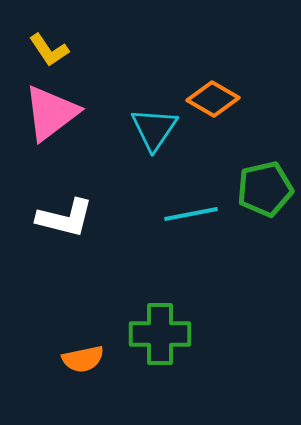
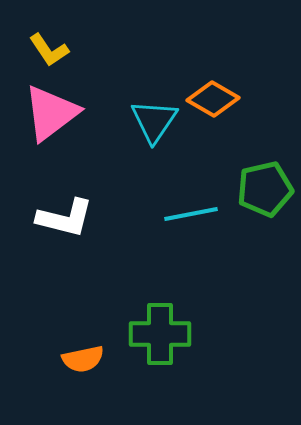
cyan triangle: moved 8 px up
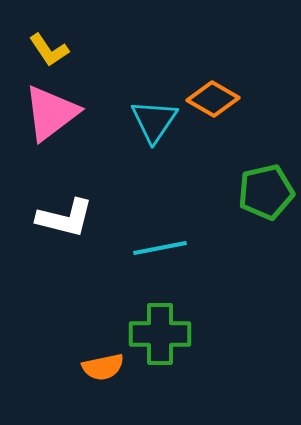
green pentagon: moved 1 px right, 3 px down
cyan line: moved 31 px left, 34 px down
orange semicircle: moved 20 px right, 8 px down
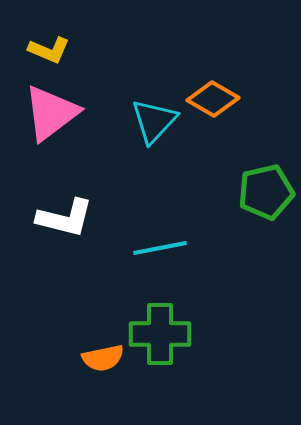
yellow L-shape: rotated 33 degrees counterclockwise
cyan triangle: rotated 9 degrees clockwise
orange semicircle: moved 9 px up
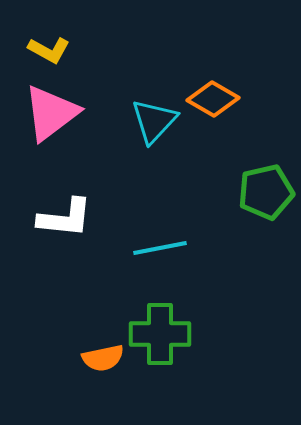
yellow L-shape: rotated 6 degrees clockwise
white L-shape: rotated 8 degrees counterclockwise
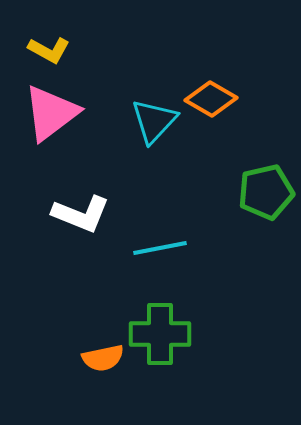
orange diamond: moved 2 px left
white L-shape: moved 16 px right, 4 px up; rotated 16 degrees clockwise
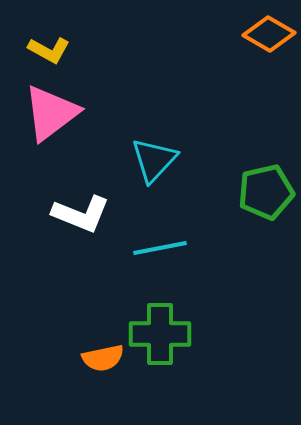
orange diamond: moved 58 px right, 65 px up
cyan triangle: moved 39 px down
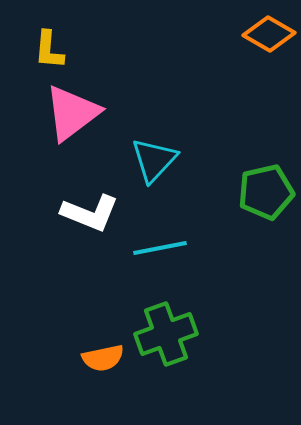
yellow L-shape: rotated 66 degrees clockwise
pink triangle: moved 21 px right
white L-shape: moved 9 px right, 1 px up
green cross: moved 6 px right; rotated 20 degrees counterclockwise
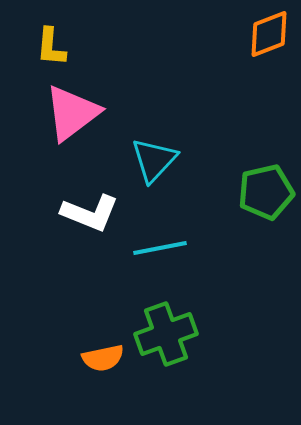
orange diamond: rotated 51 degrees counterclockwise
yellow L-shape: moved 2 px right, 3 px up
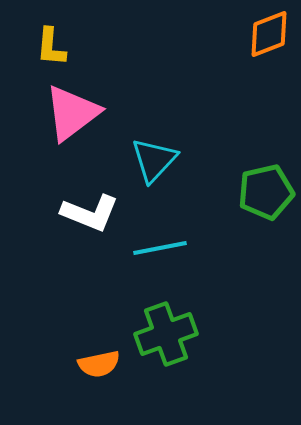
orange semicircle: moved 4 px left, 6 px down
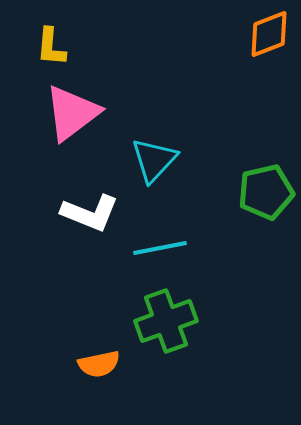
green cross: moved 13 px up
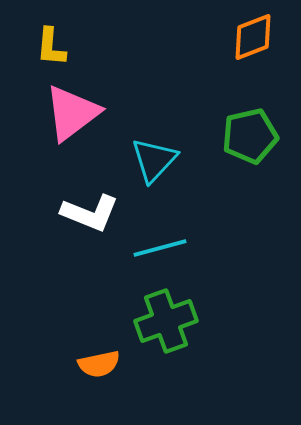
orange diamond: moved 16 px left, 3 px down
green pentagon: moved 16 px left, 56 px up
cyan line: rotated 4 degrees counterclockwise
